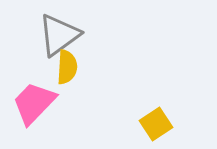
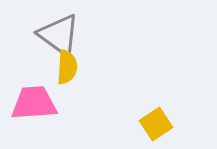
gray triangle: rotated 48 degrees counterclockwise
pink trapezoid: rotated 42 degrees clockwise
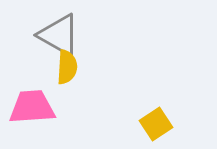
gray triangle: rotated 6 degrees counterclockwise
pink trapezoid: moved 2 px left, 4 px down
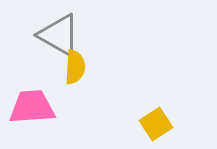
yellow semicircle: moved 8 px right
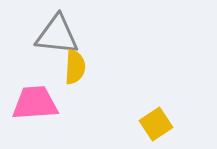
gray triangle: moved 2 px left; rotated 24 degrees counterclockwise
pink trapezoid: moved 3 px right, 4 px up
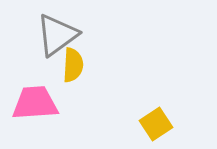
gray triangle: rotated 42 degrees counterclockwise
yellow semicircle: moved 2 px left, 2 px up
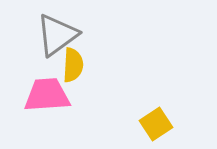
pink trapezoid: moved 12 px right, 8 px up
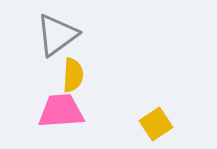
yellow semicircle: moved 10 px down
pink trapezoid: moved 14 px right, 16 px down
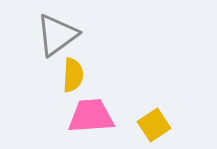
pink trapezoid: moved 30 px right, 5 px down
yellow square: moved 2 px left, 1 px down
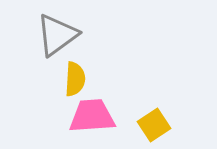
yellow semicircle: moved 2 px right, 4 px down
pink trapezoid: moved 1 px right
